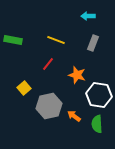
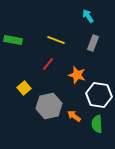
cyan arrow: rotated 56 degrees clockwise
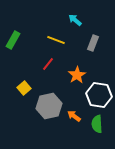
cyan arrow: moved 13 px left, 4 px down; rotated 16 degrees counterclockwise
green rectangle: rotated 72 degrees counterclockwise
orange star: rotated 24 degrees clockwise
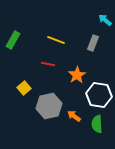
cyan arrow: moved 30 px right
red line: rotated 64 degrees clockwise
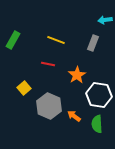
cyan arrow: rotated 48 degrees counterclockwise
gray hexagon: rotated 25 degrees counterclockwise
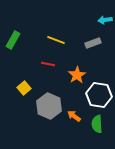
gray rectangle: rotated 49 degrees clockwise
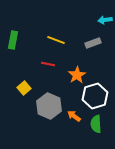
green rectangle: rotated 18 degrees counterclockwise
white hexagon: moved 4 px left, 1 px down; rotated 25 degrees counterclockwise
green semicircle: moved 1 px left
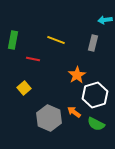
gray rectangle: rotated 56 degrees counterclockwise
red line: moved 15 px left, 5 px up
white hexagon: moved 1 px up
gray hexagon: moved 12 px down
orange arrow: moved 4 px up
green semicircle: rotated 60 degrees counterclockwise
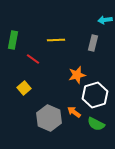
yellow line: rotated 24 degrees counterclockwise
red line: rotated 24 degrees clockwise
orange star: rotated 18 degrees clockwise
